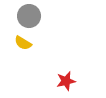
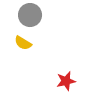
gray circle: moved 1 px right, 1 px up
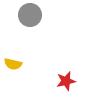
yellow semicircle: moved 10 px left, 21 px down; rotated 18 degrees counterclockwise
